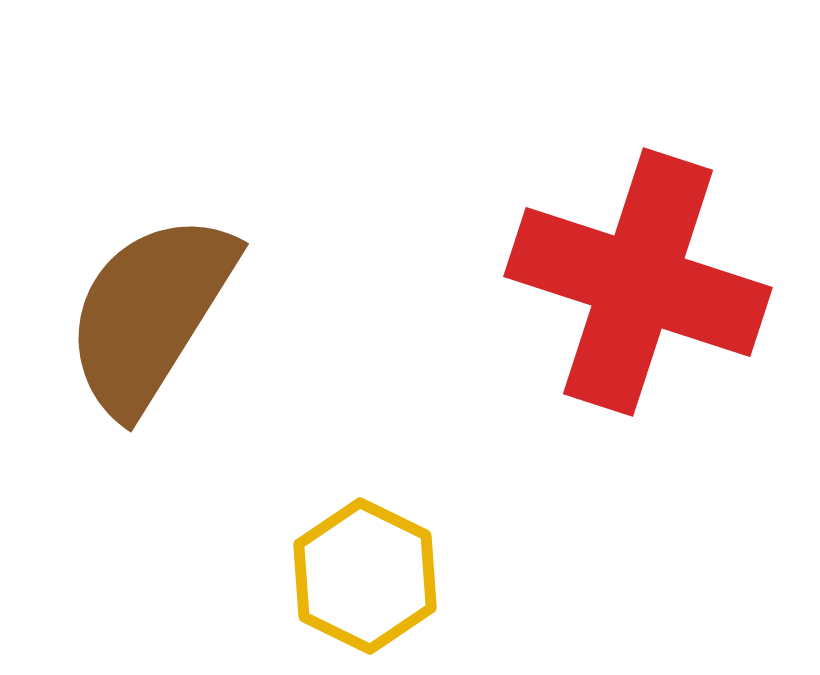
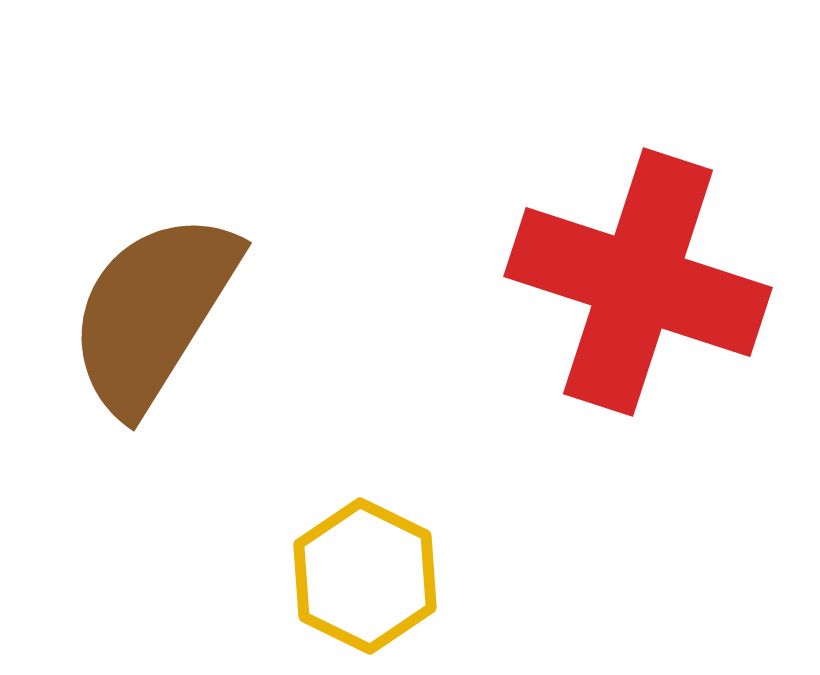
brown semicircle: moved 3 px right, 1 px up
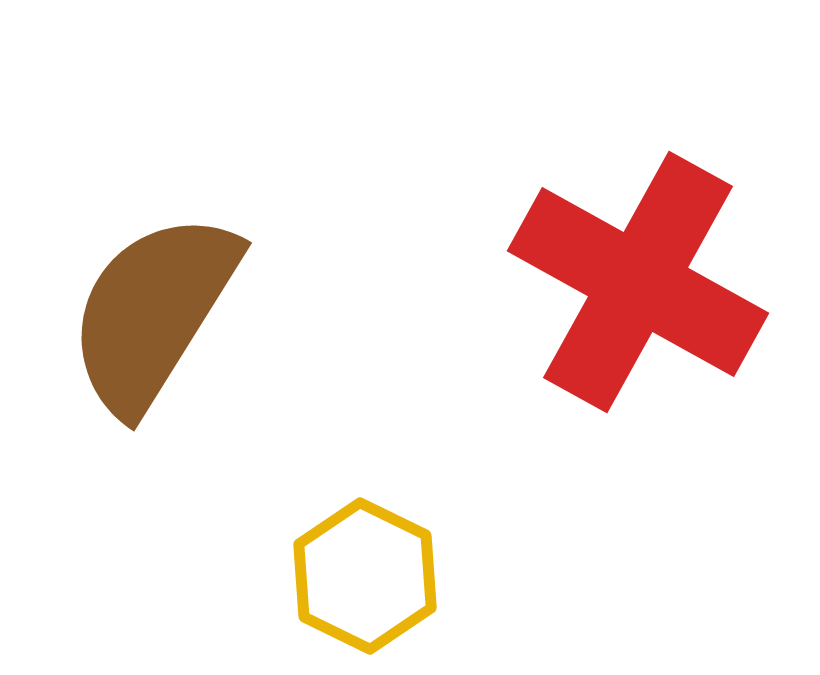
red cross: rotated 11 degrees clockwise
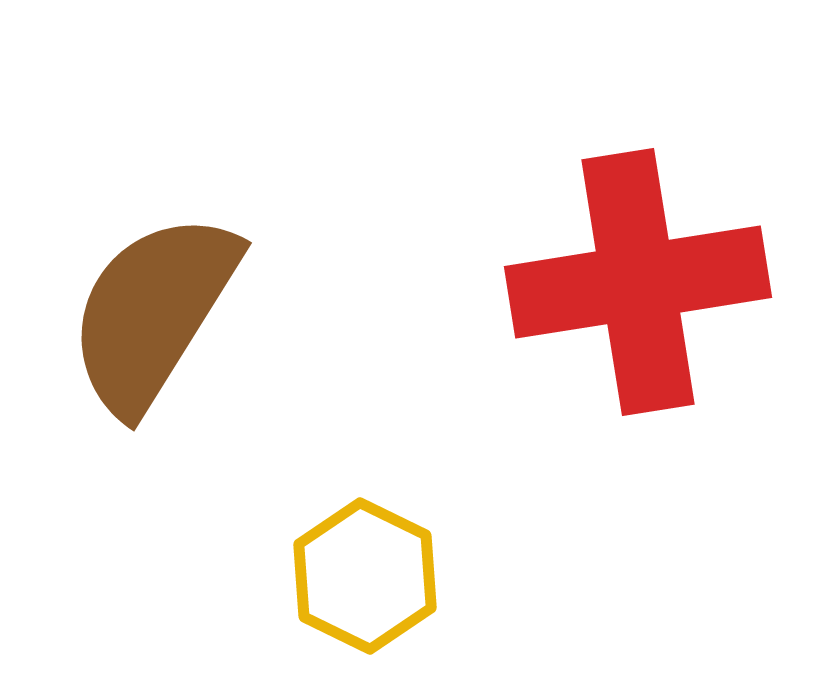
red cross: rotated 38 degrees counterclockwise
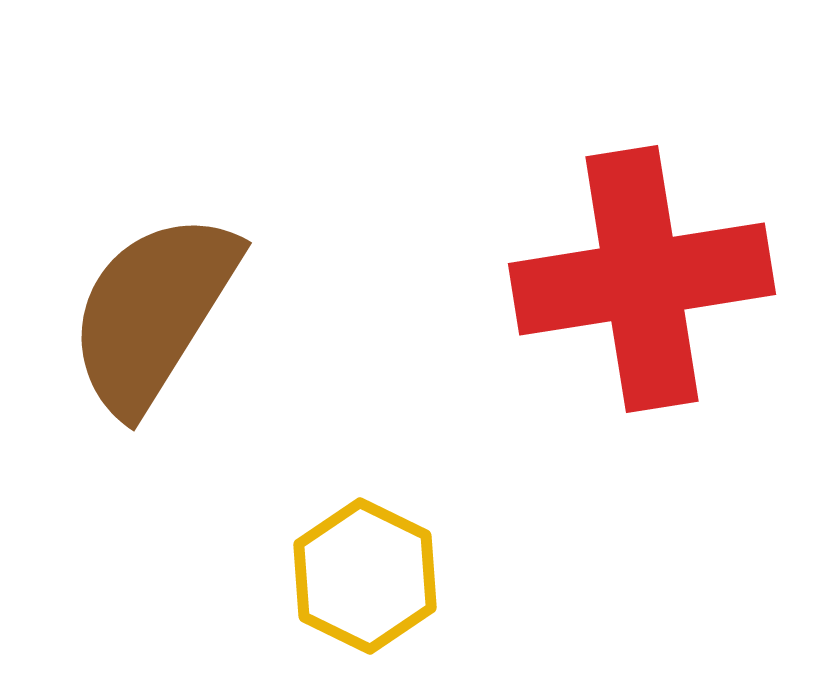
red cross: moved 4 px right, 3 px up
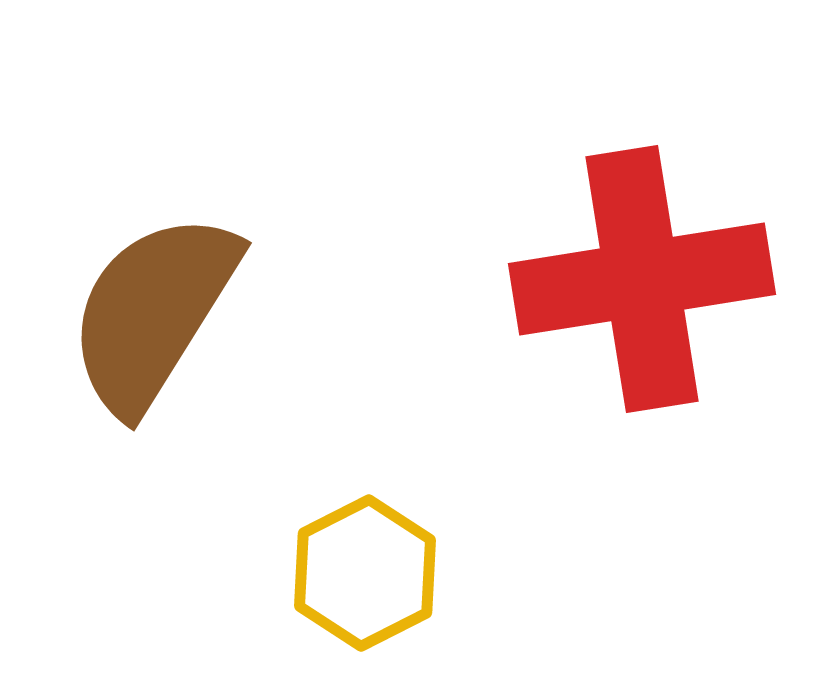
yellow hexagon: moved 3 px up; rotated 7 degrees clockwise
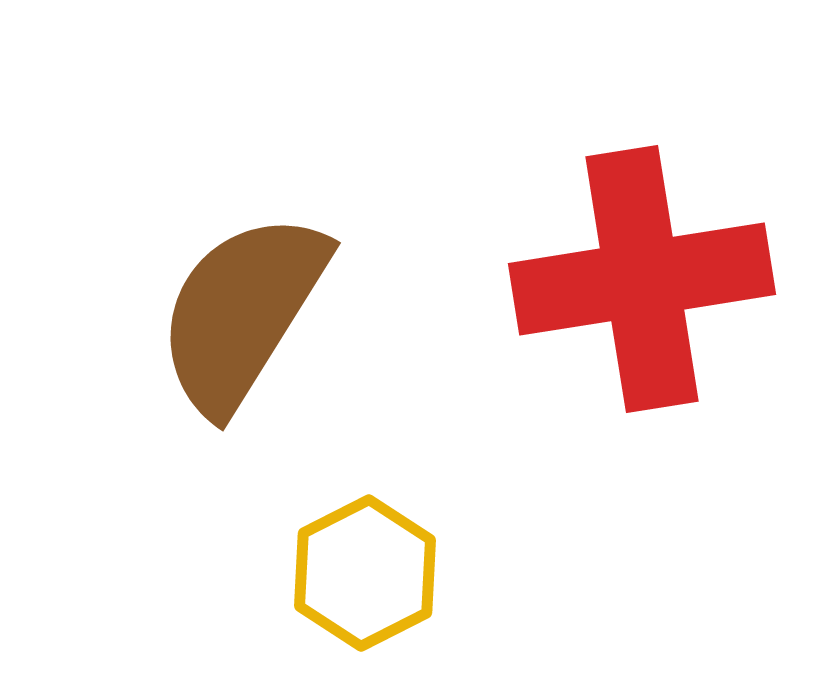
brown semicircle: moved 89 px right
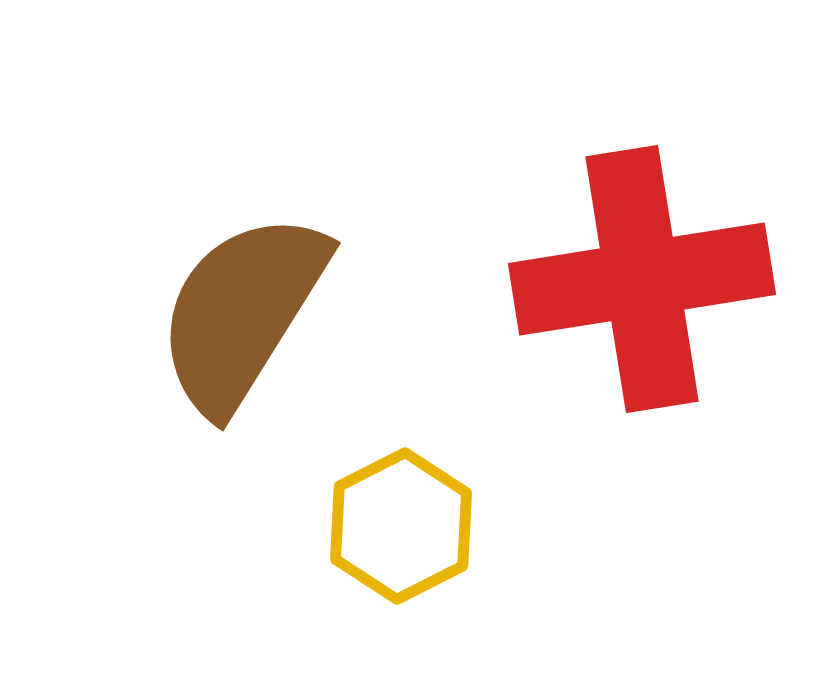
yellow hexagon: moved 36 px right, 47 px up
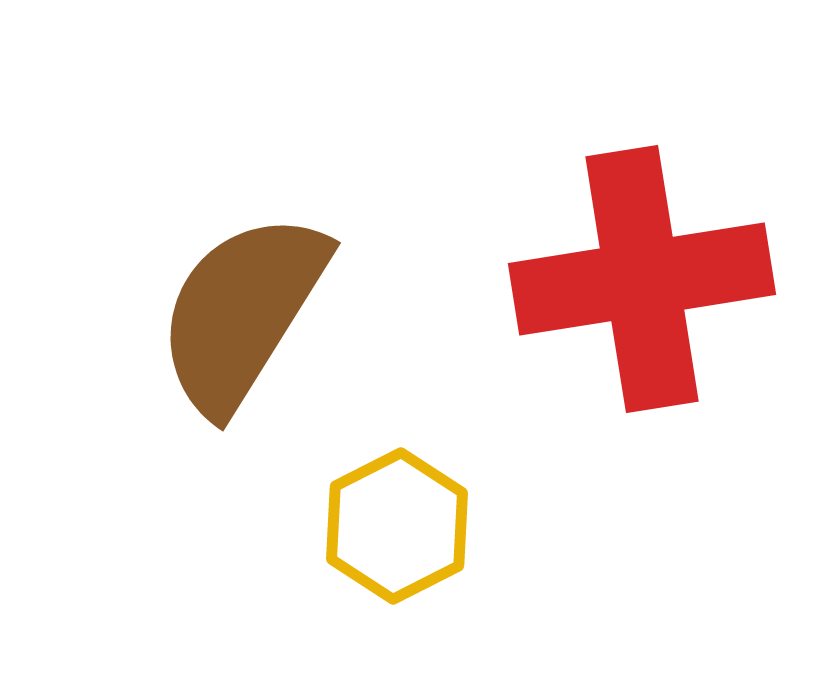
yellow hexagon: moved 4 px left
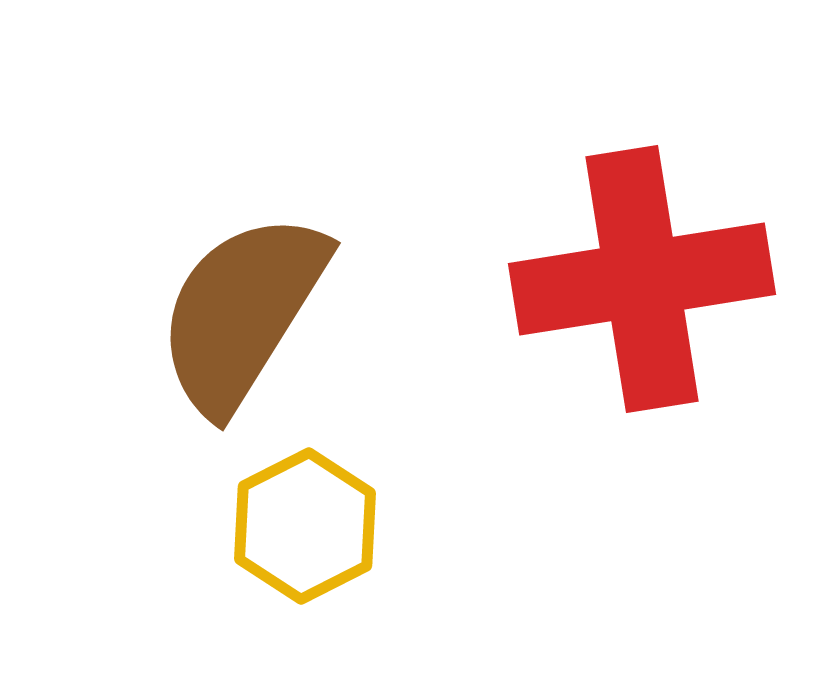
yellow hexagon: moved 92 px left
